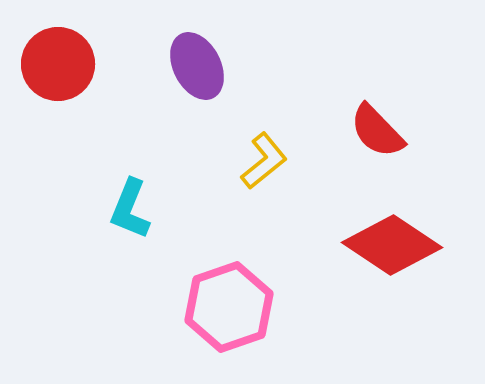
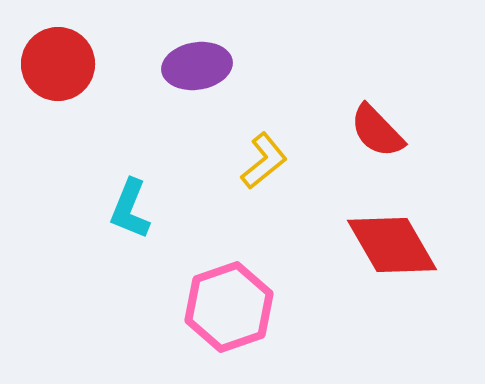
purple ellipse: rotated 72 degrees counterclockwise
red diamond: rotated 26 degrees clockwise
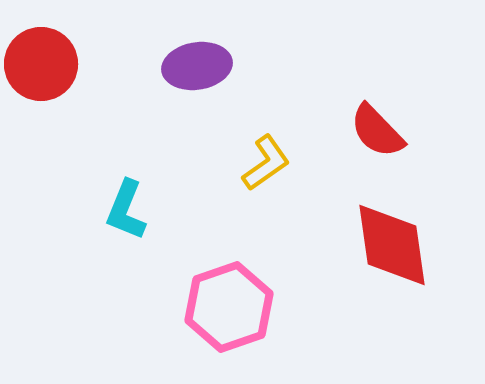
red circle: moved 17 px left
yellow L-shape: moved 2 px right, 2 px down; rotated 4 degrees clockwise
cyan L-shape: moved 4 px left, 1 px down
red diamond: rotated 22 degrees clockwise
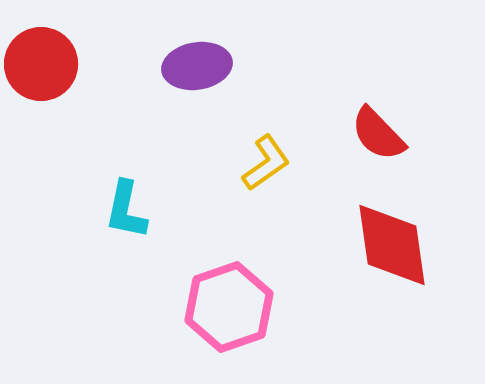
red semicircle: moved 1 px right, 3 px down
cyan L-shape: rotated 10 degrees counterclockwise
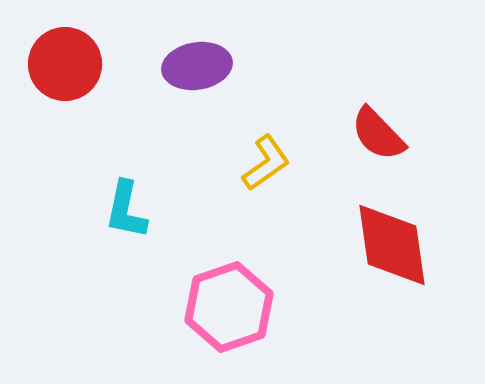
red circle: moved 24 px right
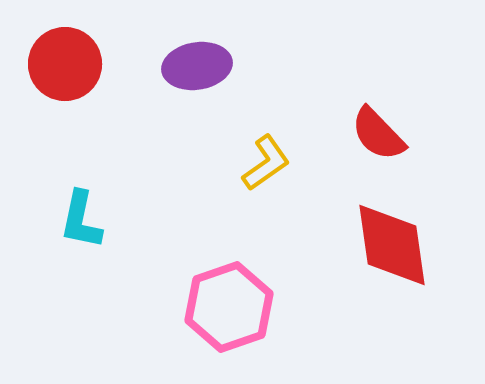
cyan L-shape: moved 45 px left, 10 px down
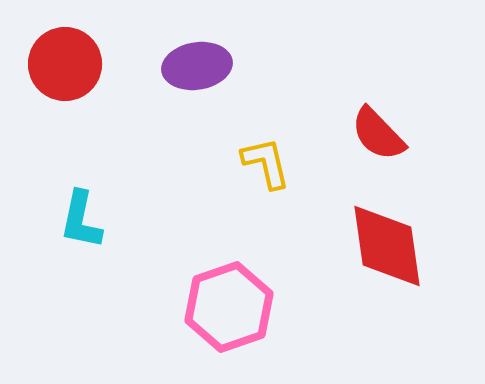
yellow L-shape: rotated 68 degrees counterclockwise
red diamond: moved 5 px left, 1 px down
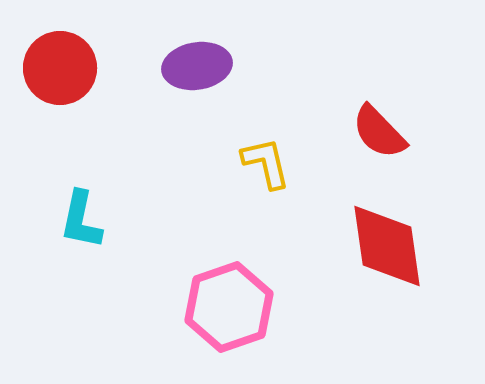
red circle: moved 5 px left, 4 px down
red semicircle: moved 1 px right, 2 px up
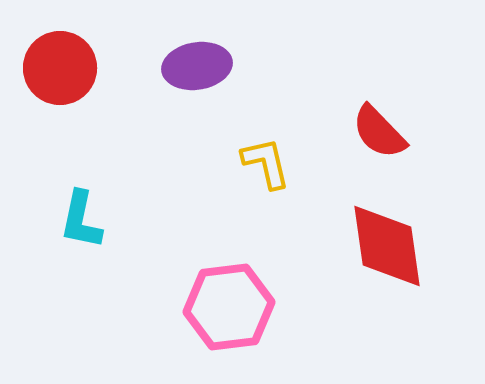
pink hexagon: rotated 12 degrees clockwise
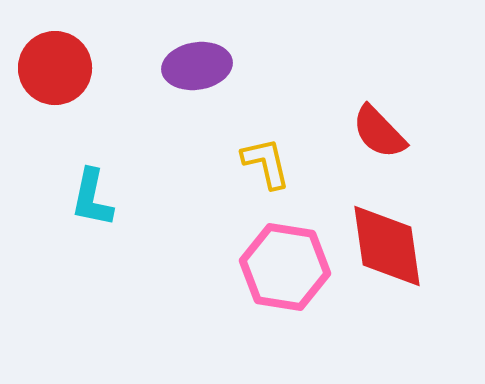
red circle: moved 5 px left
cyan L-shape: moved 11 px right, 22 px up
pink hexagon: moved 56 px right, 40 px up; rotated 16 degrees clockwise
